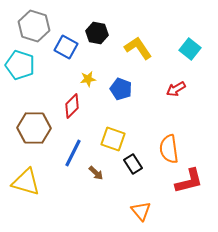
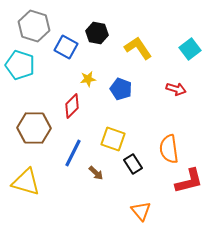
cyan square: rotated 15 degrees clockwise
red arrow: rotated 132 degrees counterclockwise
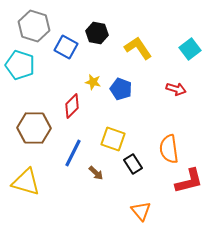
yellow star: moved 5 px right, 3 px down; rotated 21 degrees clockwise
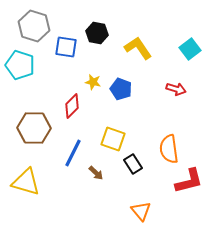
blue square: rotated 20 degrees counterclockwise
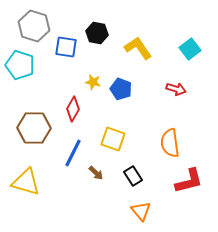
red diamond: moved 1 px right, 3 px down; rotated 15 degrees counterclockwise
orange semicircle: moved 1 px right, 6 px up
black rectangle: moved 12 px down
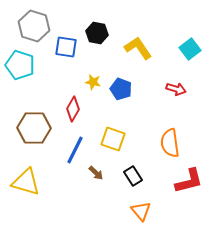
blue line: moved 2 px right, 3 px up
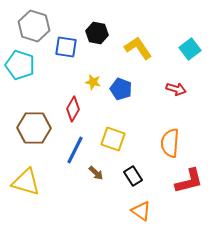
orange semicircle: rotated 12 degrees clockwise
orange triangle: rotated 15 degrees counterclockwise
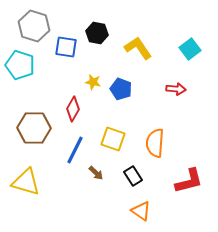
red arrow: rotated 12 degrees counterclockwise
orange semicircle: moved 15 px left
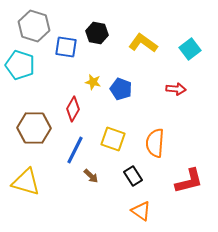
yellow L-shape: moved 5 px right, 5 px up; rotated 20 degrees counterclockwise
brown arrow: moved 5 px left, 3 px down
